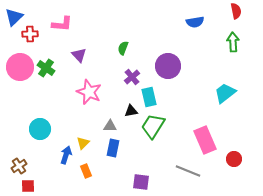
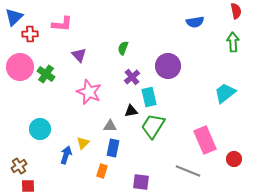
green cross: moved 6 px down
orange rectangle: moved 16 px right; rotated 40 degrees clockwise
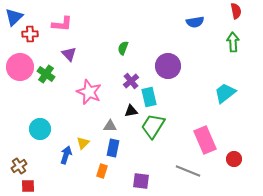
purple triangle: moved 10 px left, 1 px up
purple cross: moved 1 px left, 4 px down
purple square: moved 1 px up
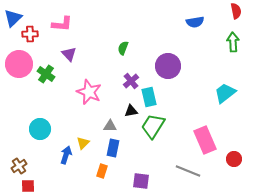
blue triangle: moved 1 px left, 1 px down
pink circle: moved 1 px left, 3 px up
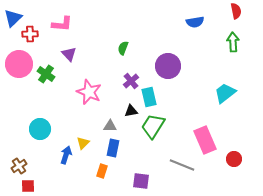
gray line: moved 6 px left, 6 px up
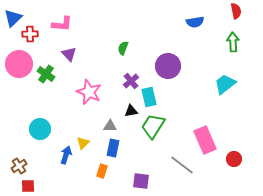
cyan trapezoid: moved 9 px up
gray line: rotated 15 degrees clockwise
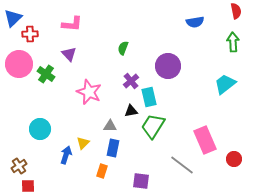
pink L-shape: moved 10 px right
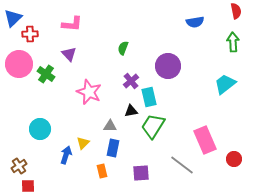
orange rectangle: rotated 32 degrees counterclockwise
purple square: moved 8 px up; rotated 12 degrees counterclockwise
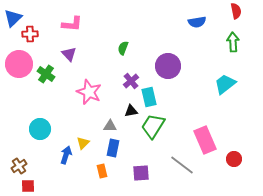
blue semicircle: moved 2 px right
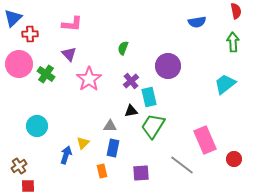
pink star: moved 13 px up; rotated 15 degrees clockwise
cyan circle: moved 3 px left, 3 px up
